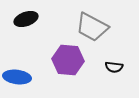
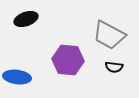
gray trapezoid: moved 17 px right, 8 px down
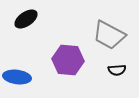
black ellipse: rotated 15 degrees counterclockwise
black semicircle: moved 3 px right, 3 px down; rotated 12 degrees counterclockwise
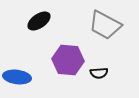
black ellipse: moved 13 px right, 2 px down
gray trapezoid: moved 4 px left, 10 px up
black semicircle: moved 18 px left, 3 px down
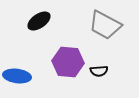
purple hexagon: moved 2 px down
black semicircle: moved 2 px up
blue ellipse: moved 1 px up
